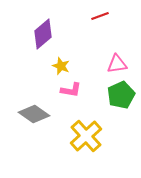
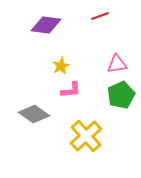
purple diamond: moved 3 px right, 9 px up; rotated 48 degrees clockwise
yellow star: rotated 24 degrees clockwise
pink L-shape: rotated 15 degrees counterclockwise
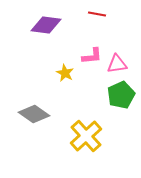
red line: moved 3 px left, 2 px up; rotated 30 degrees clockwise
yellow star: moved 4 px right, 7 px down; rotated 18 degrees counterclockwise
pink L-shape: moved 21 px right, 34 px up
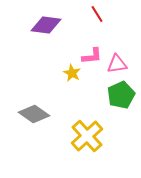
red line: rotated 48 degrees clockwise
yellow star: moved 7 px right
yellow cross: moved 1 px right
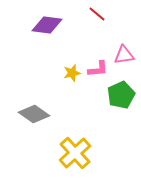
red line: rotated 18 degrees counterclockwise
purple diamond: moved 1 px right
pink L-shape: moved 6 px right, 13 px down
pink triangle: moved 7 px right, 9 px up
yellow star: rotated 30 degrees clockwise
yellow cross: moved 12 px left, 17 px down
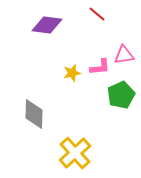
pink L-shape: moved 2 px right, 2 px up
gray diamond: rotated 56 degrees clockwise
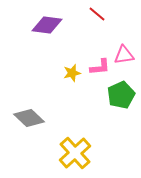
gray diamond: moved 5 px left, 4 px down; rotated 48 degrees counterclockwise
